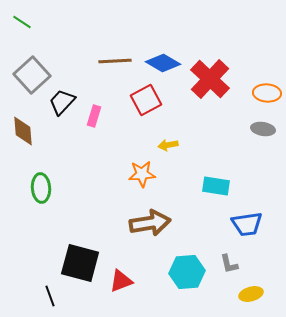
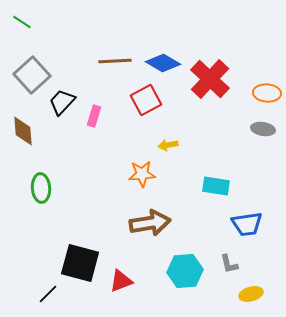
cyan hexagon: moved 2 px left, 1 px up
black line: moved 2 px left, 2 px up; rotated 65 degrees clockwise
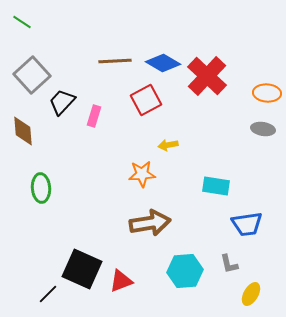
red cross: moved 3 px left, 3 px up
black square: moved 2 px right, 6 px down; rotated 9 degrees clockwise
yellow ellipse: rotated 45 degrees counterclockwise
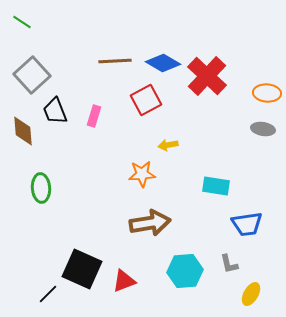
black trapezoid: moved 7 px left, 9 px down; rotated 64 degrees counterclockwise
red triangle: moved 3 px right
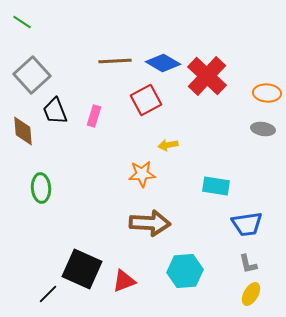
brown arrow: rotated 12 degrees clockwise
gray L-shape: moved 19 px right
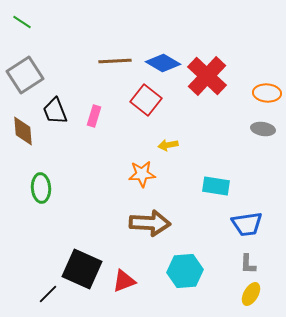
gray square: moved 7 px left; rotated 9 degrees clockwise
red square: rotated 24 degrees counterclockwise
gray L-shape: rotated 15 degrees clockwise
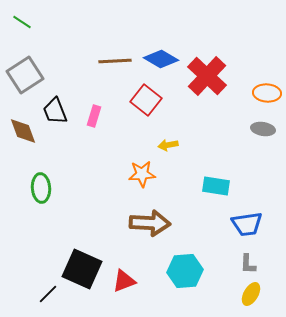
blue diamond: moved 2 px left, 4 px up
brown diamond: rotated 16 degrees counterclockwise
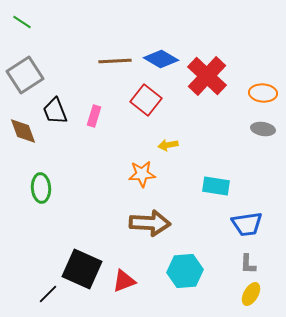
orange ellipse: moved 4 px left
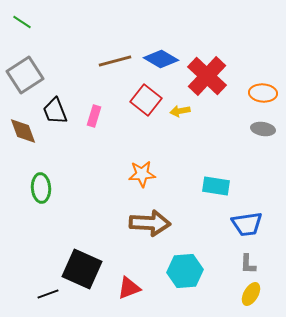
brown line: rotated 12 degrees counterclockwise
yellow arrow: moved 12 px right, 34 px up
red triangle: moved 5 px right, 7 px down
black line: rotated 25 degrees clockwise
